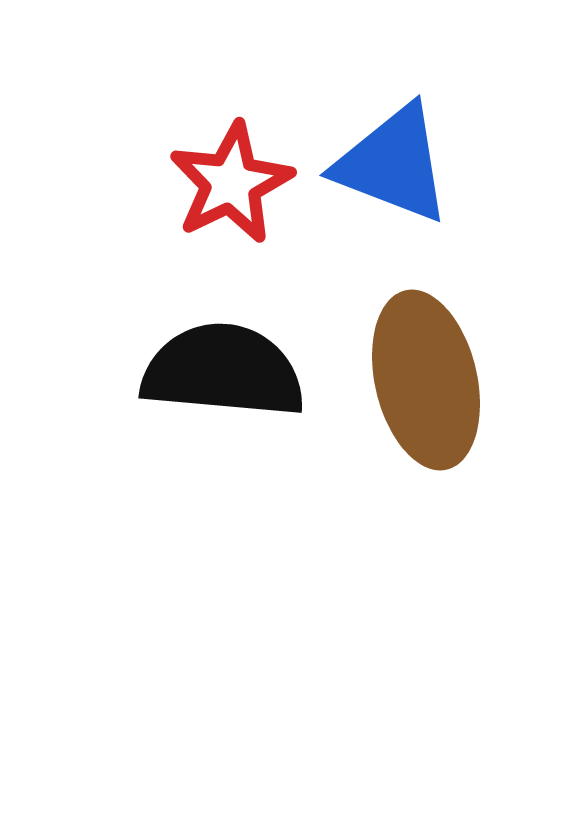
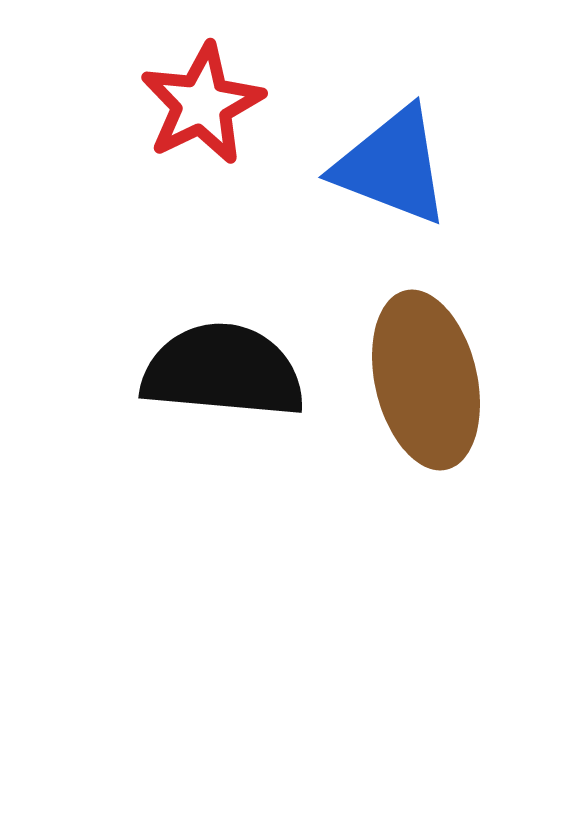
blue triangle: moved 1 px left, 2 px down
red star: moved 29 px left, 79 px up
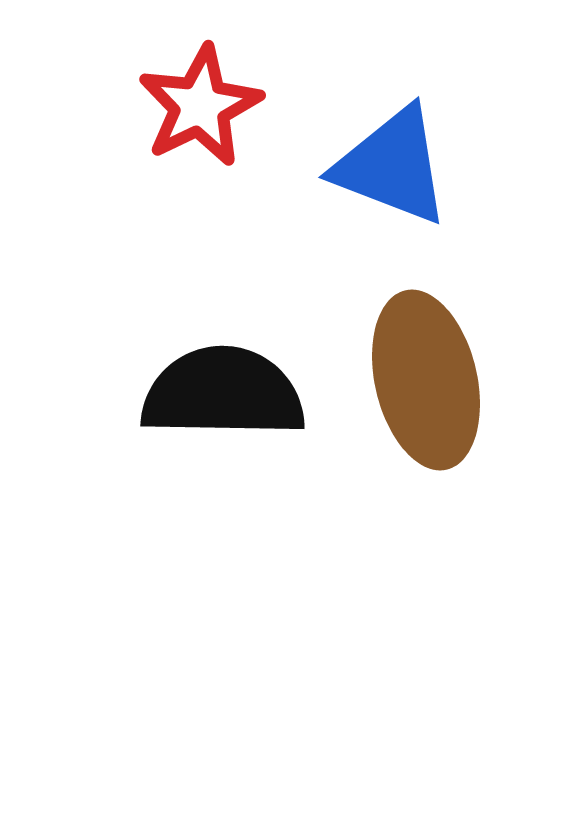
red star: moved 2 px left, 2 px down
black semicircle: moved 22 px down; rotated 4 degrees counterclockwise
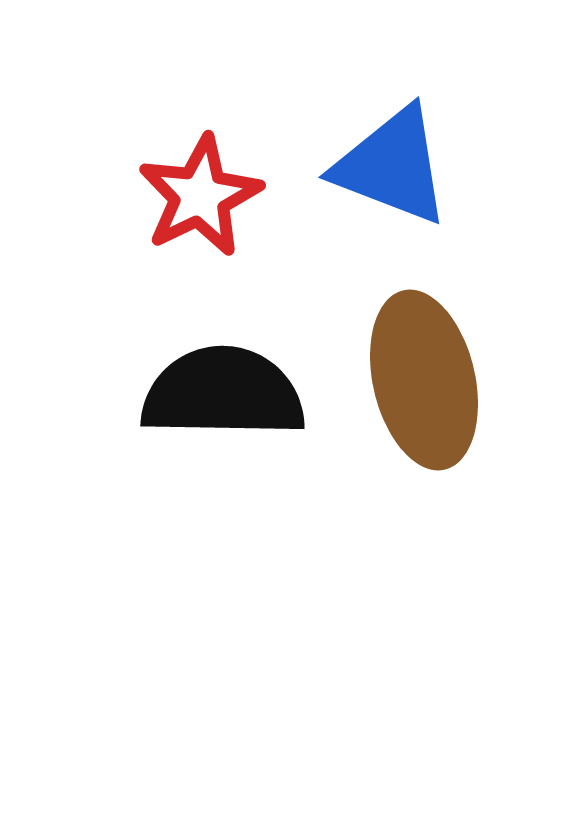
red star: moved 90 px down
brown ellipse: moved 2 px left
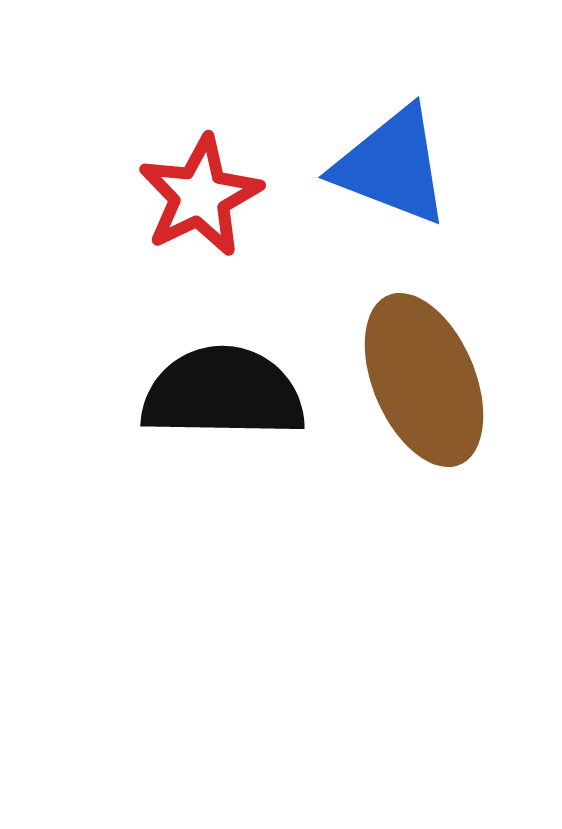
brown ellipse: rotated 10 degrees counterclockwise
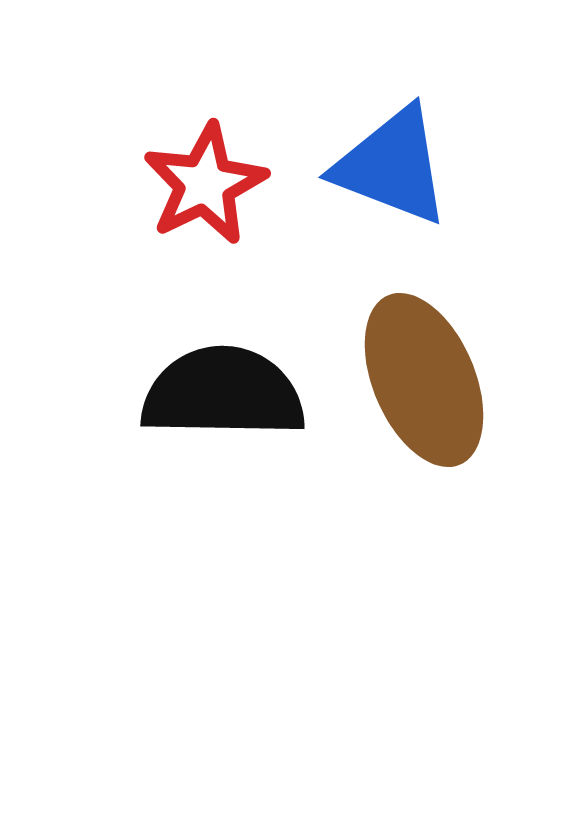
red star: moved 5 px right, 12 px up
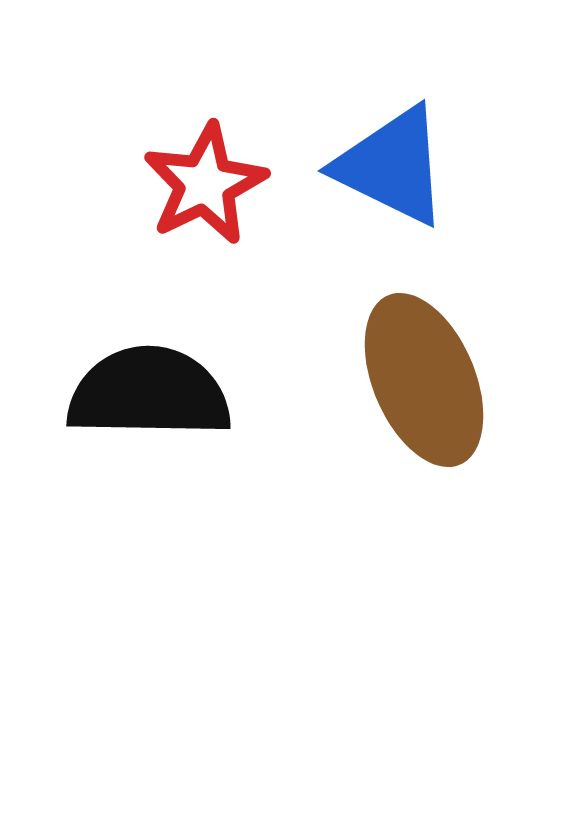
blue triangle: rotated 5 degrees clockwise
black semicircle: moved 74 px left
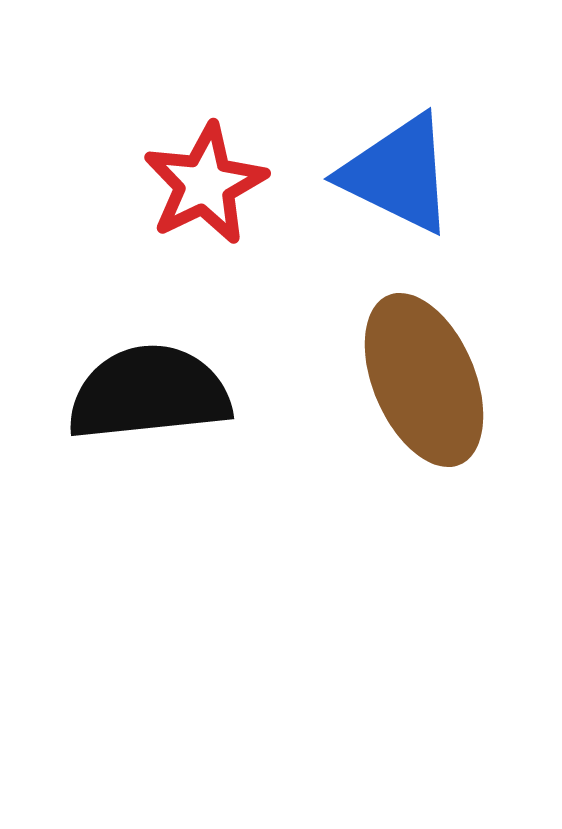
blue triangle: moved 6 px right, 8 px down
black semicircle: rotated 7 degrees counterclockwise
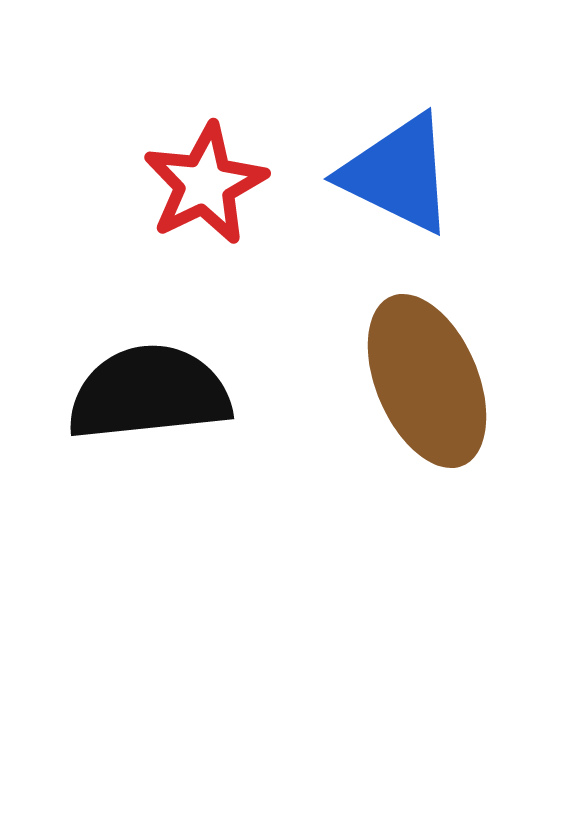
brown ellipse: moved 3 px right, 1 px down
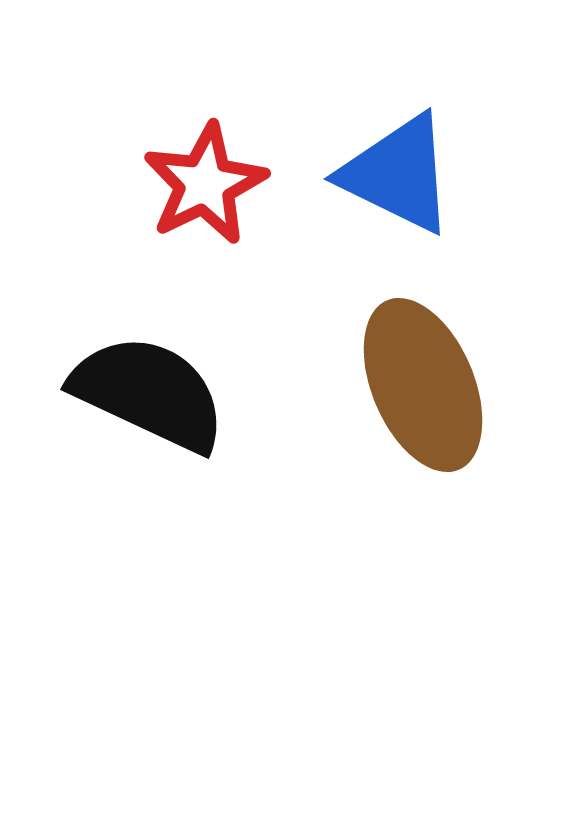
brown ellipse: moved 4 px left, 4 px down
black semicircle: rotated 31 degrees clockwise
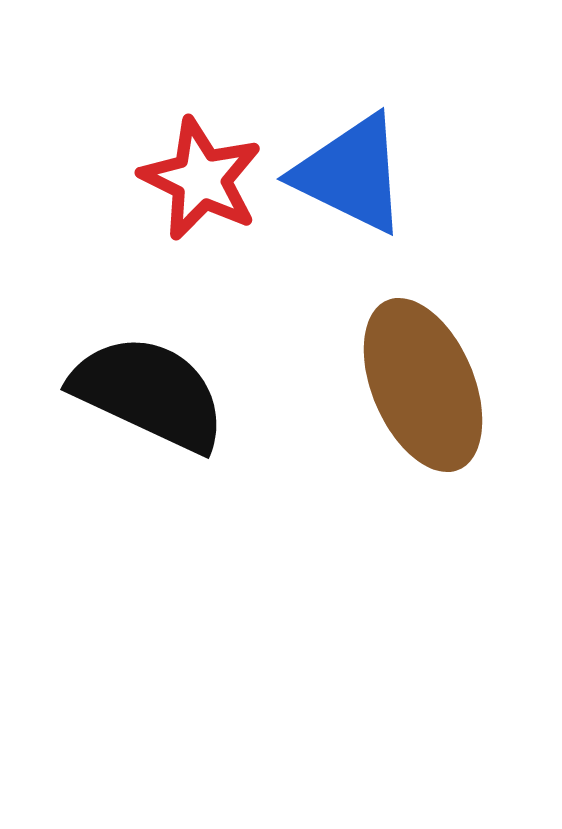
blue triangle: moved 47 px left
red star: moved 4 px left, 5 px up; rotated 20 degrees counterclockwise
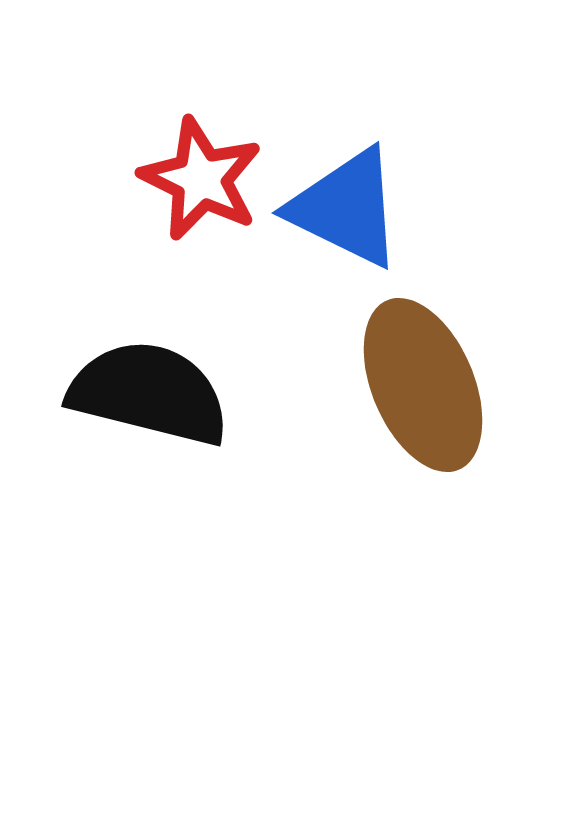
blue triangle: moved 5 px left, 34 px down
black semicircle: rotated 11 degrees counterclockwise
